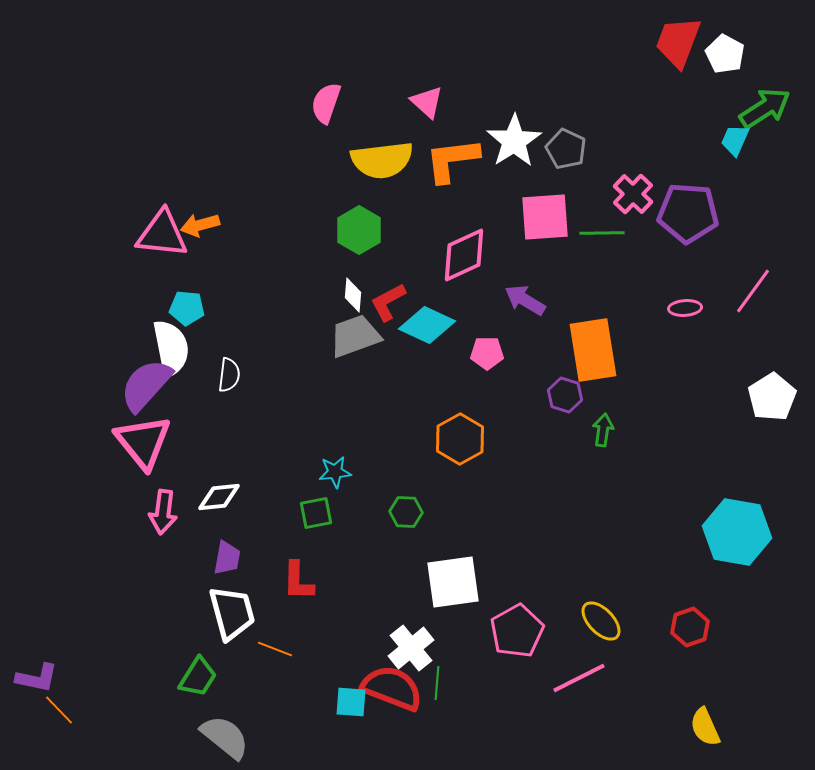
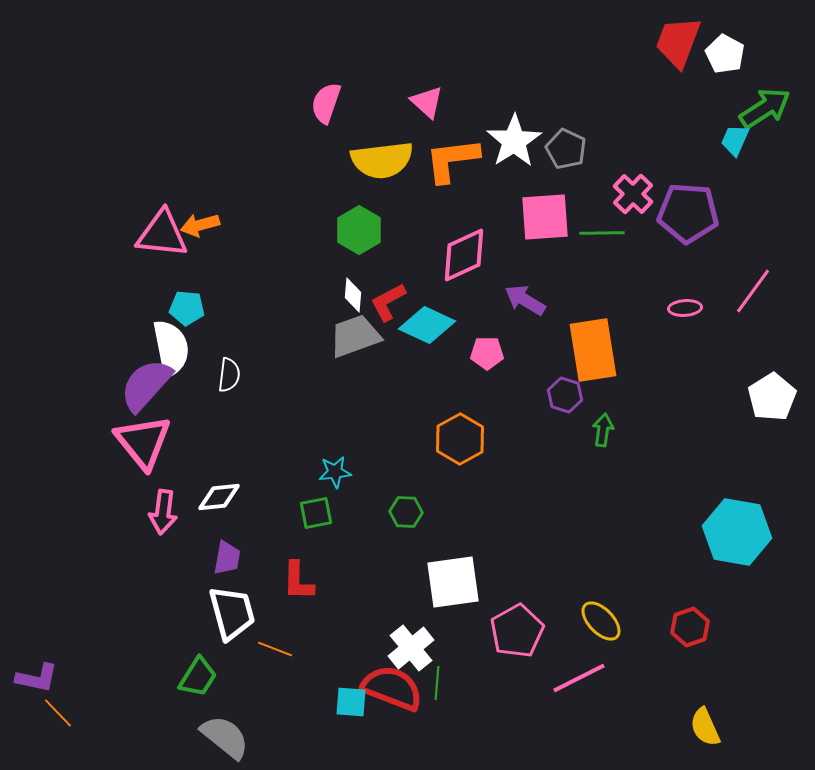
orange line at (59, 710): moved 1 px left, 3 px down
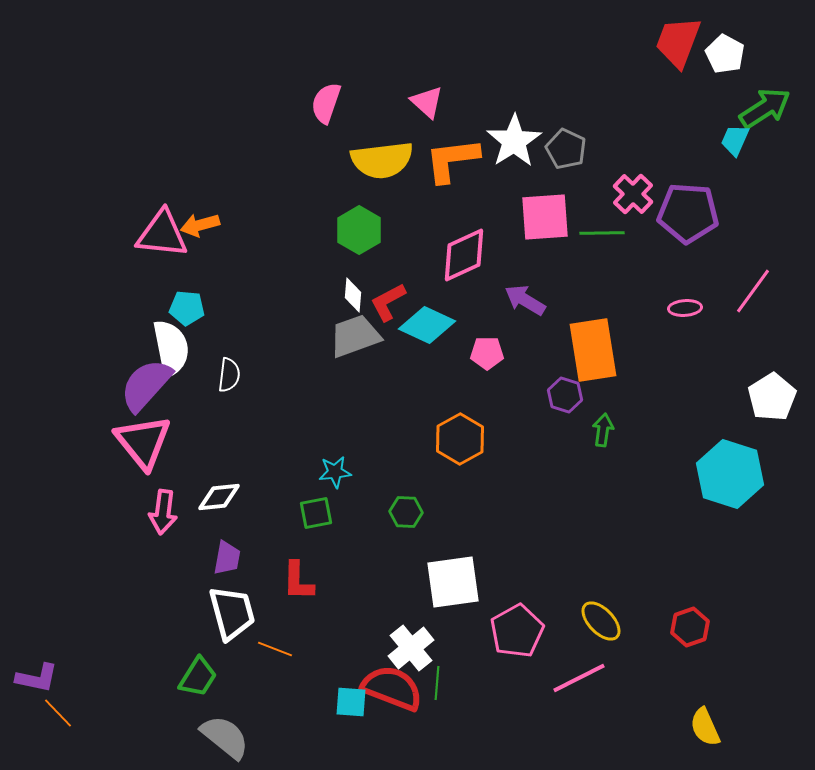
cyan hexagon at (737, 532): moved 7 px left, 58 px up; rotated 8 degrees clockwise
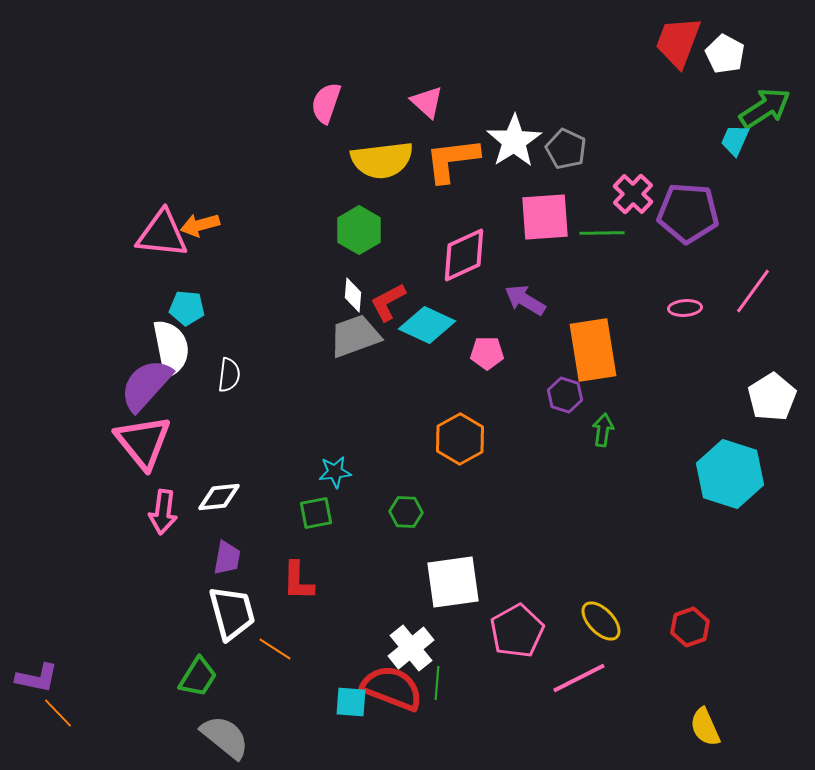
orange line at (275, 649): rotated 12 degrees clockwise
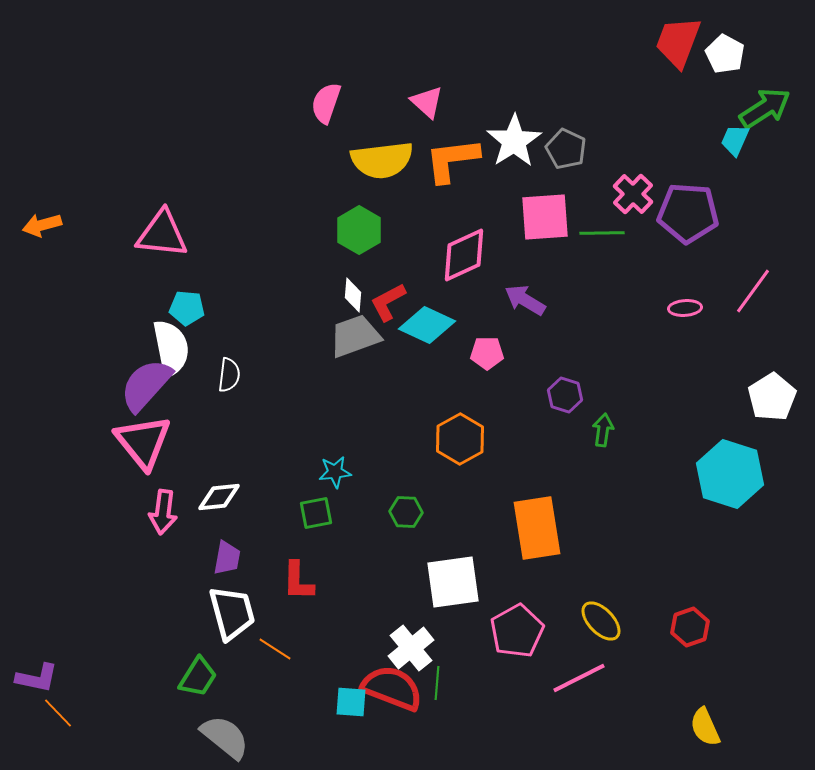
orange arrow at (200, 225): moved 158 px left
orange rectangle at (593, 350): moved 56 px left, 178 px down
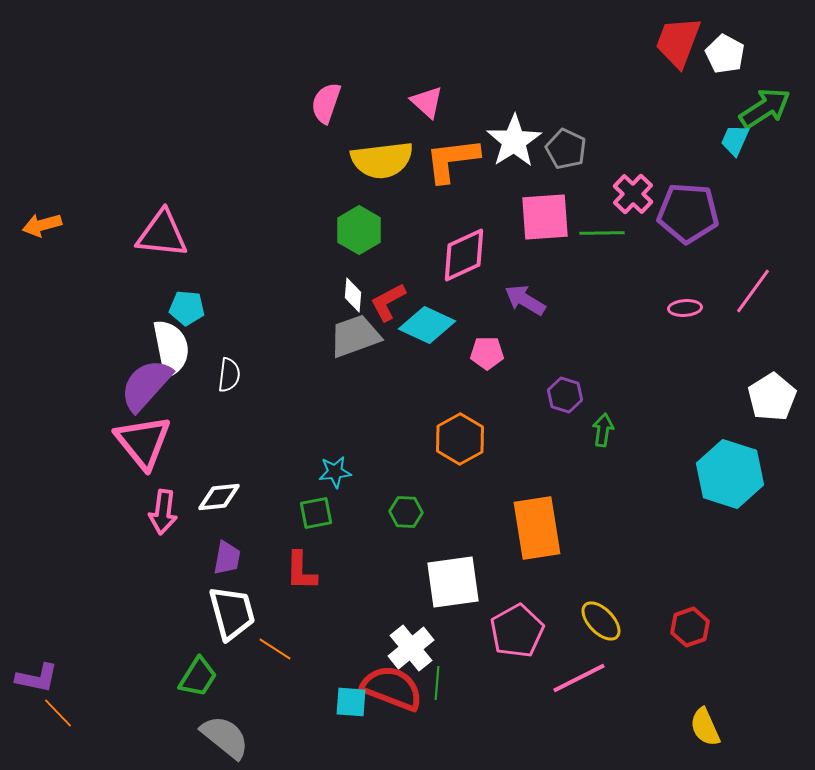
red L-shape at (298, 581): moved 3 px right, 10 px up
